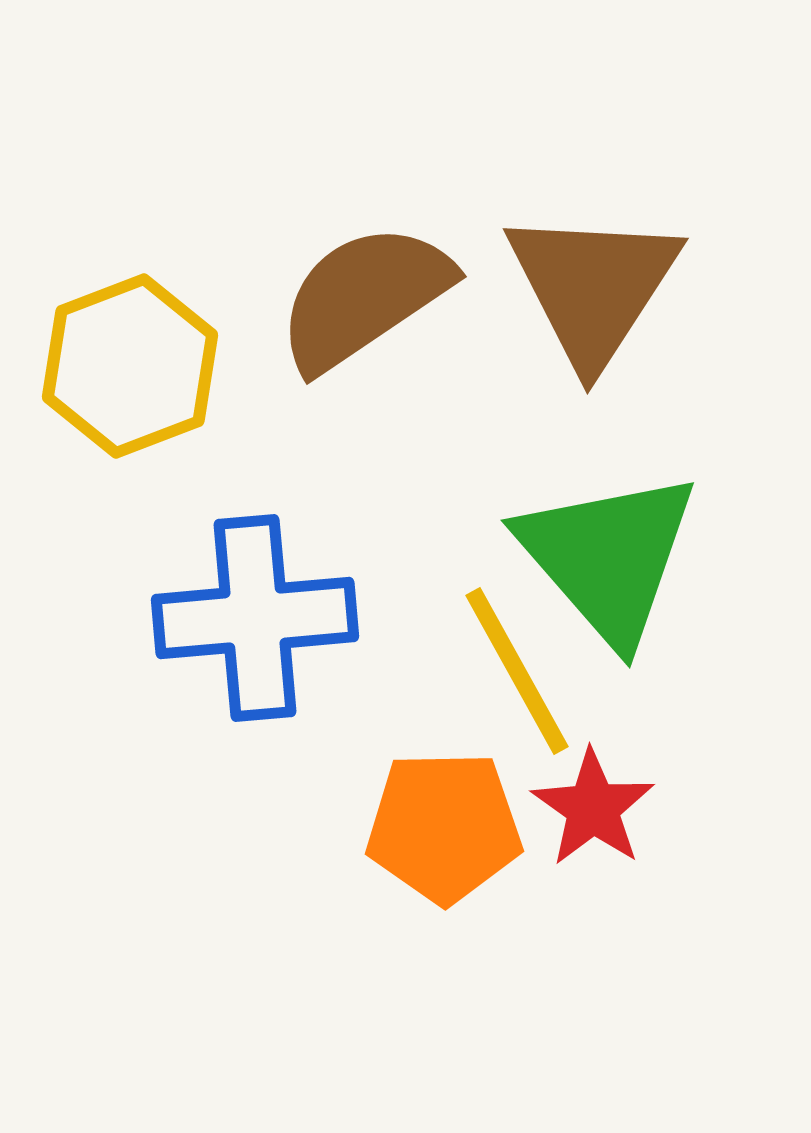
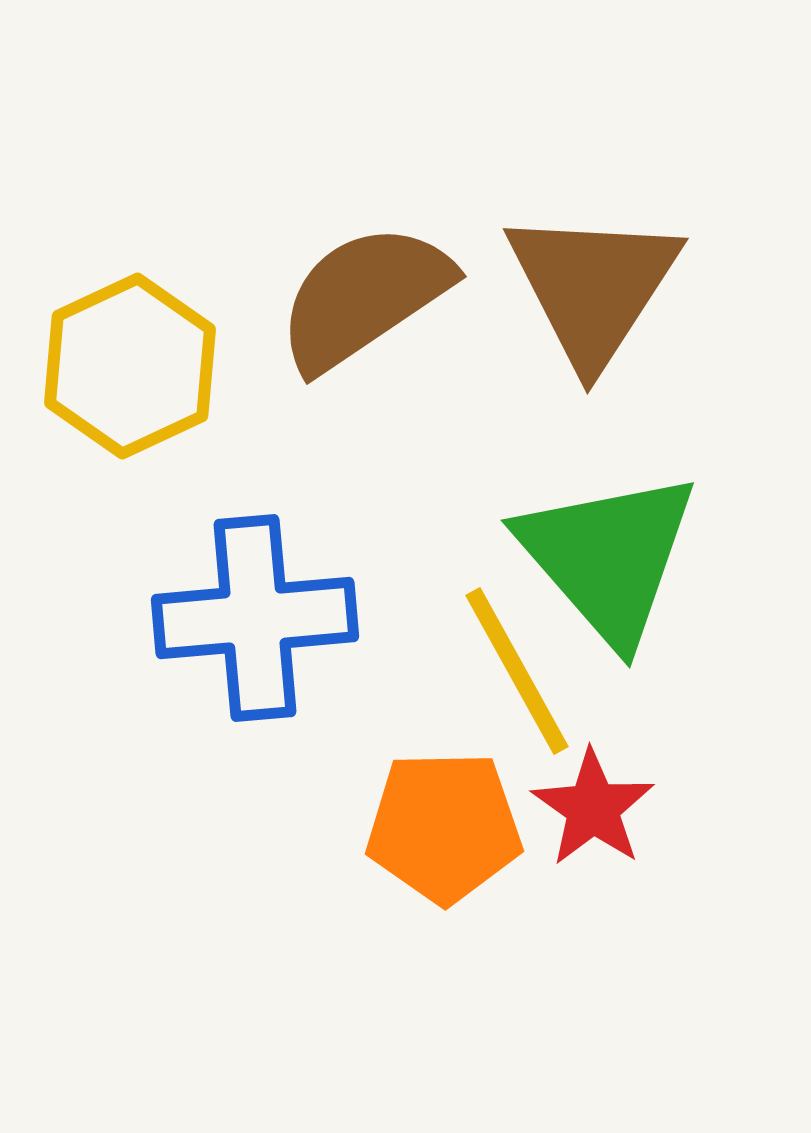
yellow hexagon: rotated 4 degrees counterclockwise
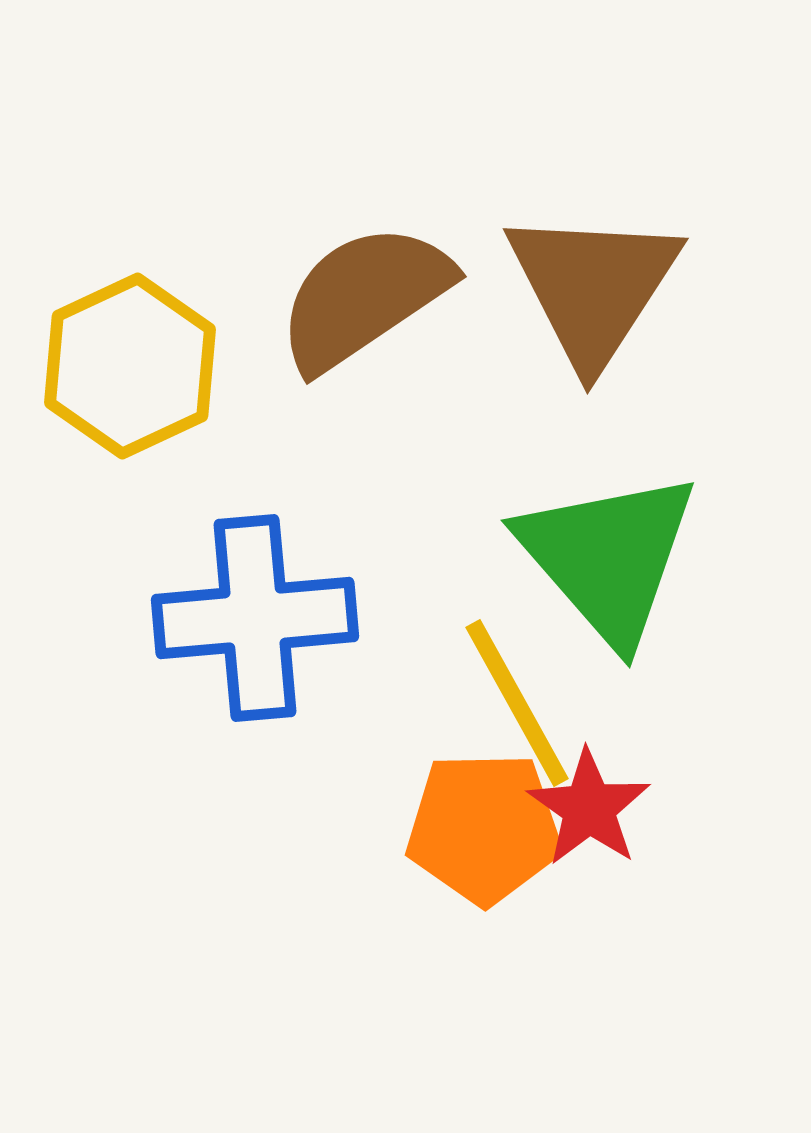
yellow line: moved 32 px down
red star: moved 4 px left
orange pentagon: moved 40 px right, 1 px down
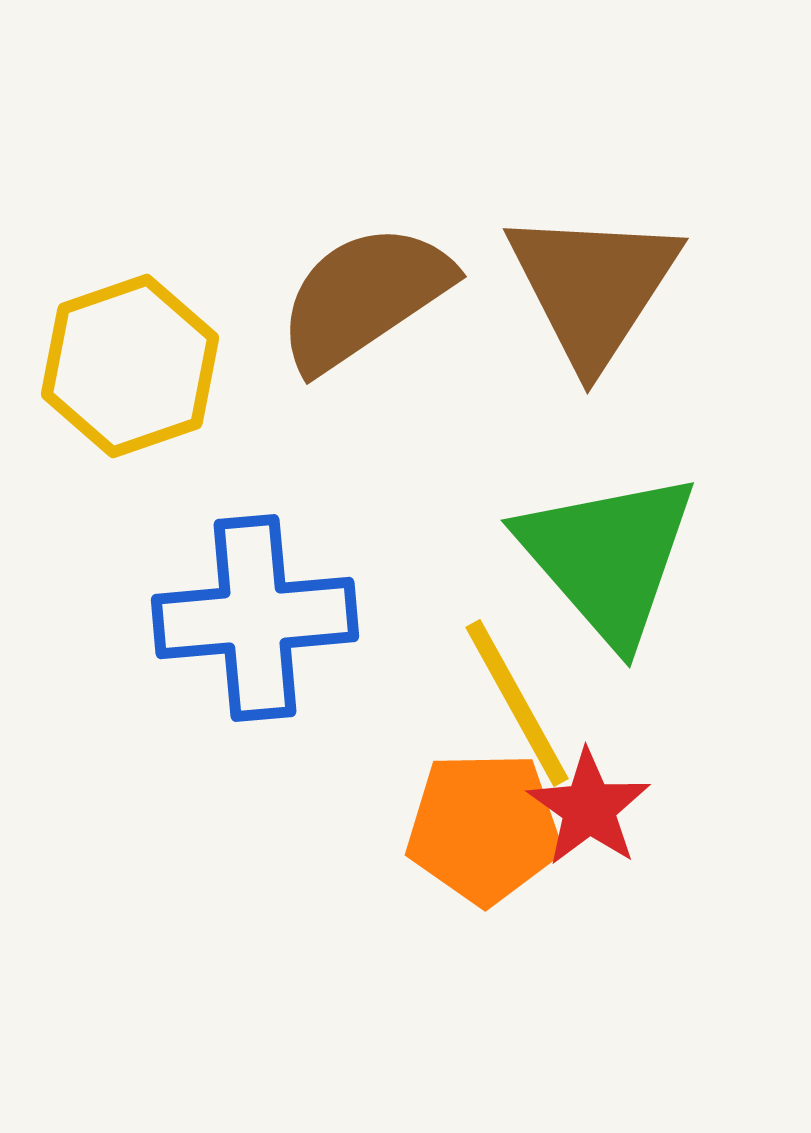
yellow hexagon: rotated 6 degrees clockwise
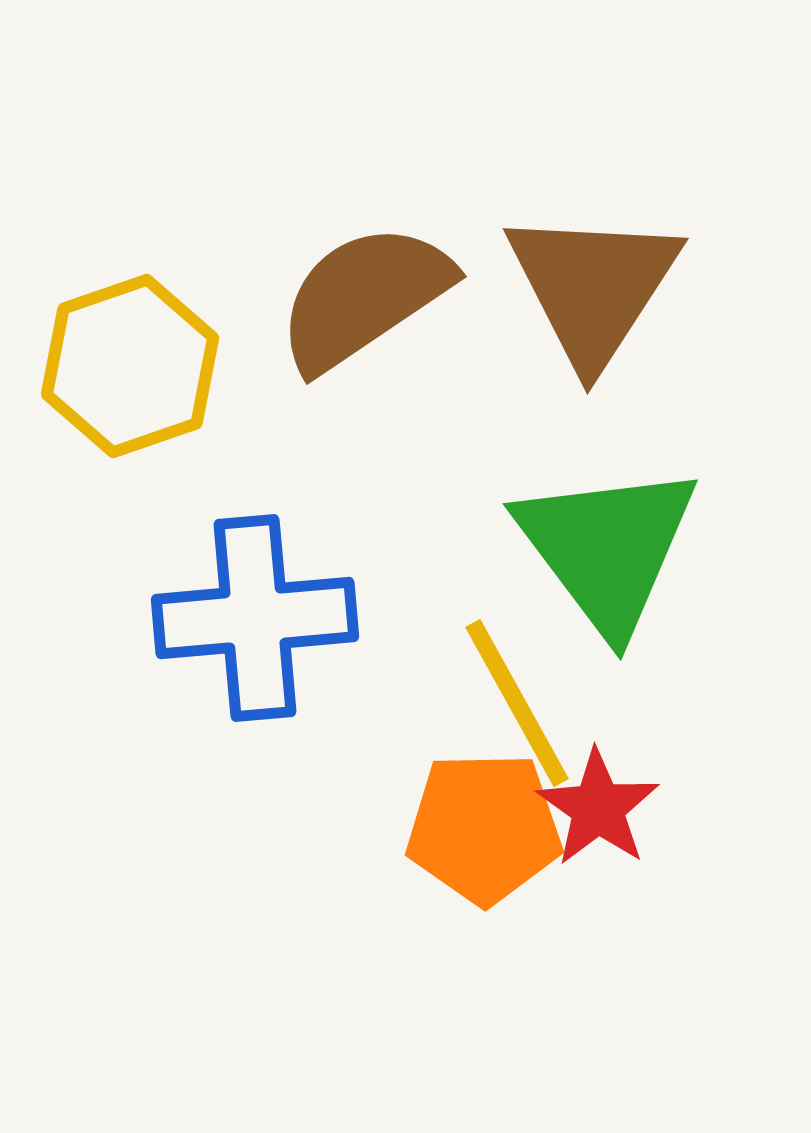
green triangle: moved 1 px left, 9 px up; rotated 4 degrees clockwise
red star: moved 9 px right
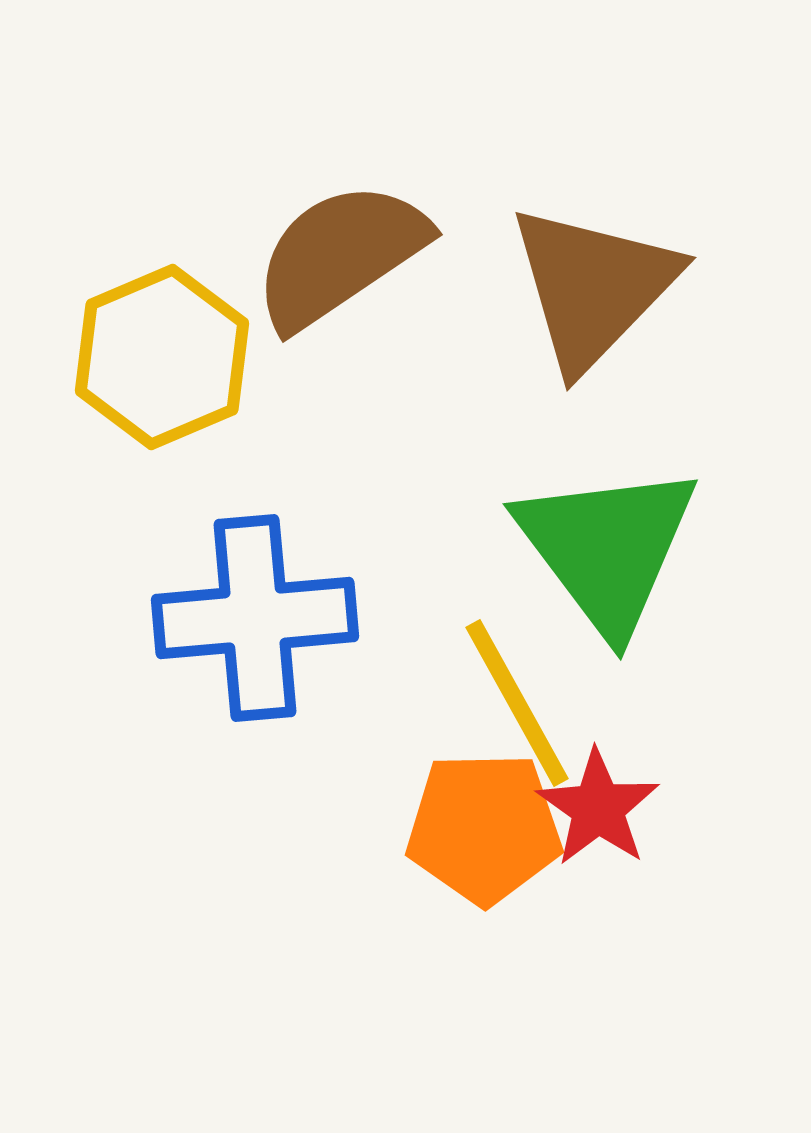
brown triangle: rotated 11 degrees clockwise
brown semicircle: moved 24 px left, 42 px up
yellow hexagon: moved 32 px right, 9 px up; rotated 4 degrees counterclockwise
